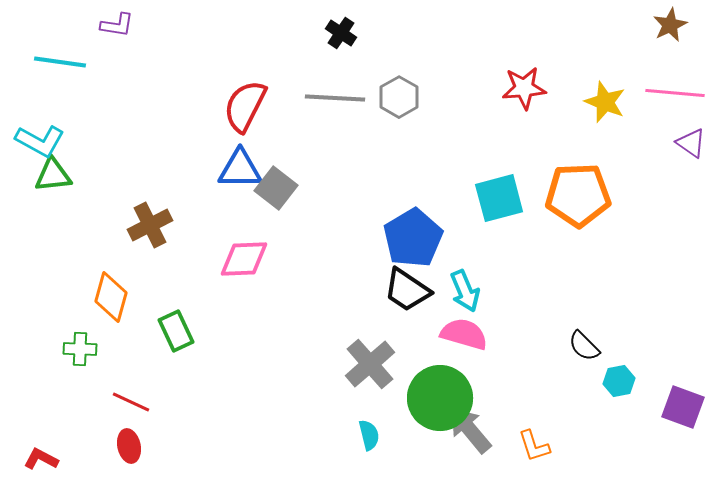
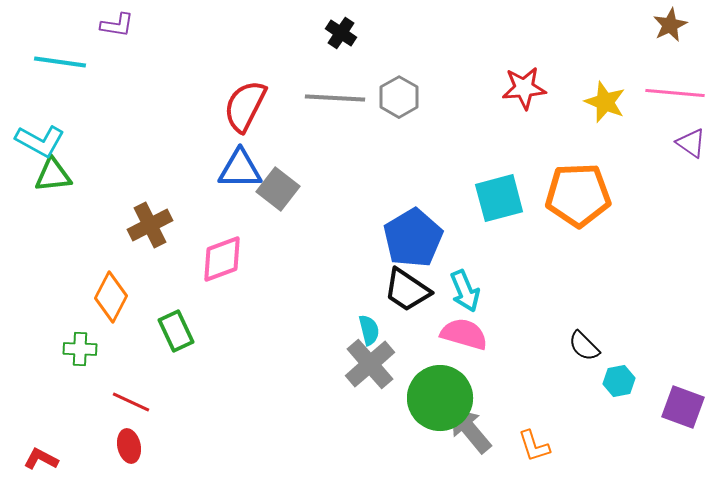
gray square: moved 2 px right, 1 px down
pink diamond: moved 22 px left; rotated 18 degrees counterclockwise
orange diamond: rotated 12 degrees clockwise
cyan semicircle: moved 105 px up
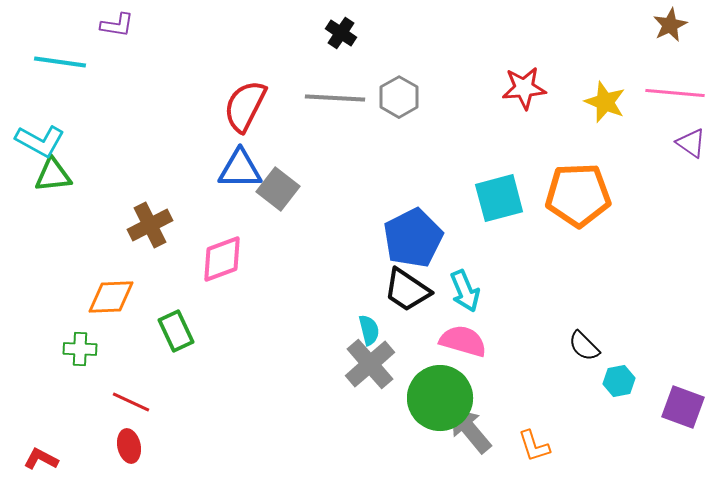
blue pentagon: rotated 4 degrees clockwise
orange diamond: rotated 60 degrees clockwise
pink semicircle: moved 1 px left, 7 px down
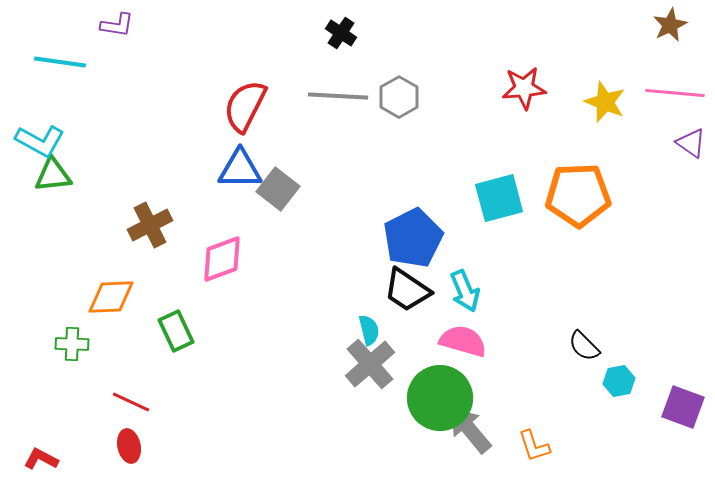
gray line: moved 3 px right, 2 px up
green cross: moved 8 px left, 5 px up
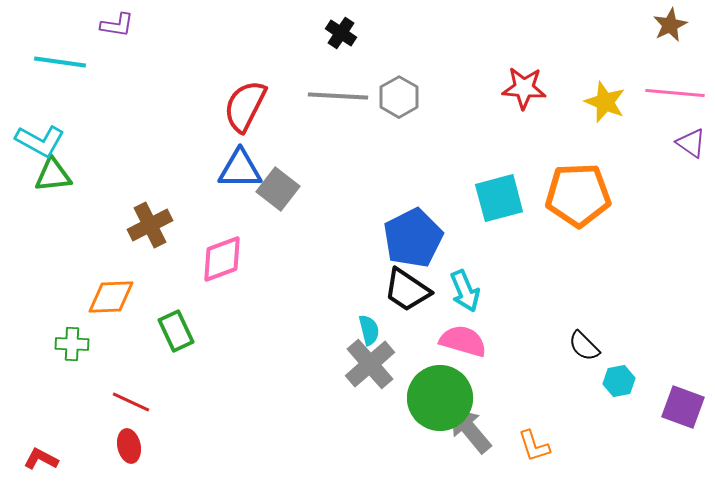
red star: rotated 9 degrees clockwise
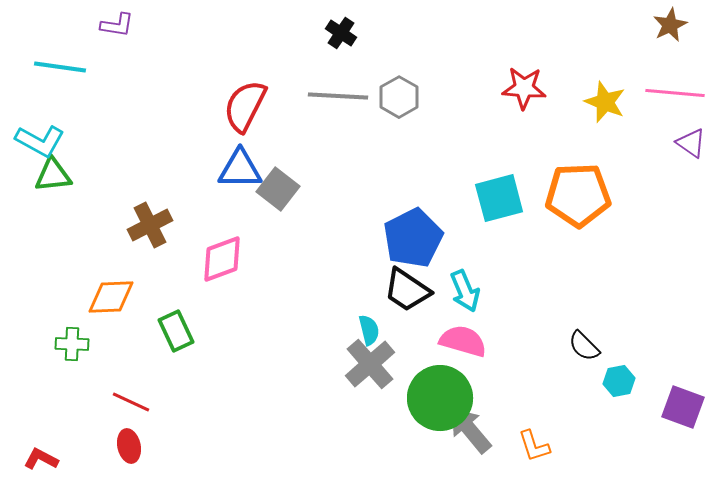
cyan line: moved 5 px down
